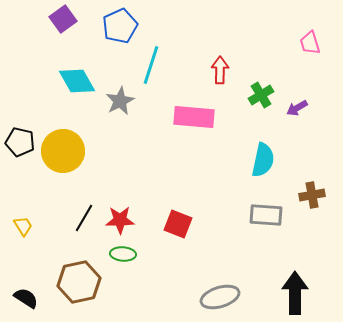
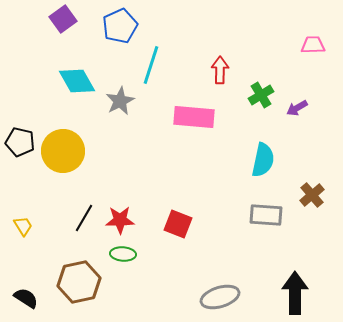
pink trapezoid: moved 3 px right, 2 px down; rotated 105 degrees clockwise
brown cross: rotated 30 degrees counterclockwise
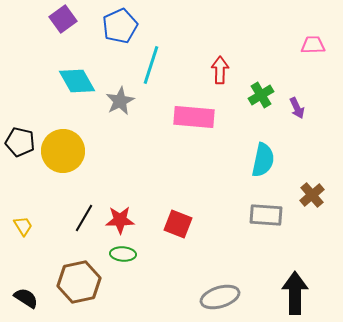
purple arrow: rotated 85 degrees counterclockwise
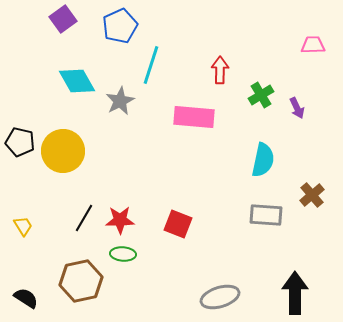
brown hexagon: moved 2 px right, 1 px up
